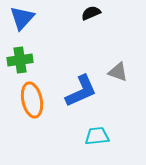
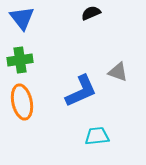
blue triangle: rotated 20 degrees counterclockwise
orange ellipse: moved 10 px left, 2 px down
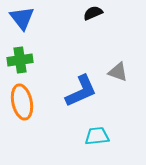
black semicircle: moved 2 px right
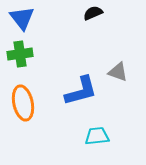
green cross: moved 6 px up
blue L-shape: rotated 9 degrees clockwise
orange ellipse: moved 1 px right, 1 px down
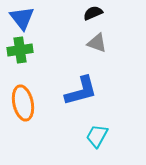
green cross: moved 4 px up
gray triangle: moved 21 px left, 29 px up
cyan trapezoid: rotated 55 degrees counterclockwise
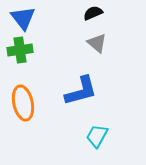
blue triangle: moved 1 px right
gray triangle: rotated 20 degrees clockwise
